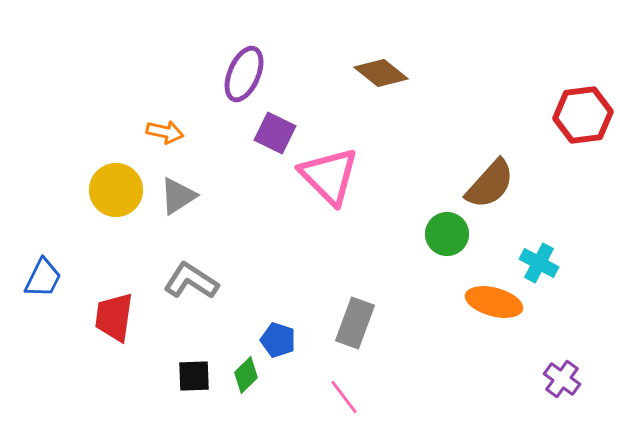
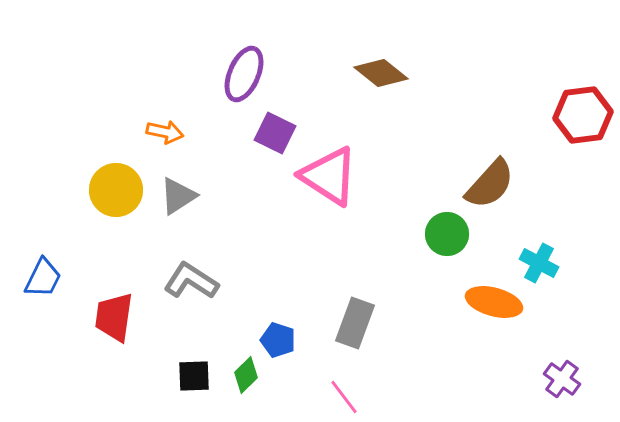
pink triangle: rotated 12 degrees counterclockwise
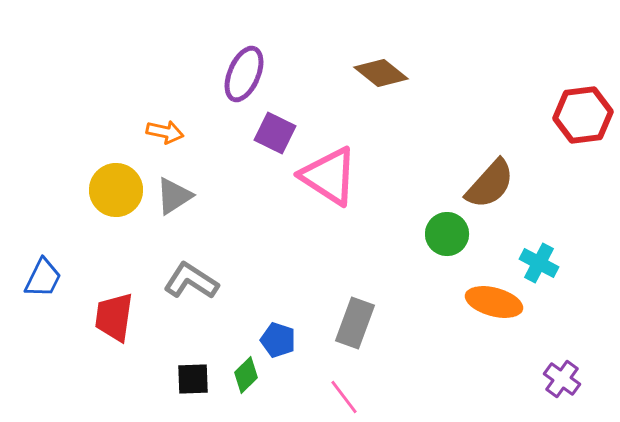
gray triangle: moved 4 px left
black square: moved 1 px left, 3 px down
